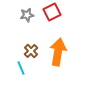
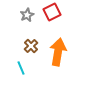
gray star: rotated 16 degrees counterclockwise
brown cross: moved 5 px up
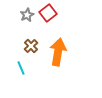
red square: moved 4 px left, 1 px down; rotated 12 degrees counterclockwise
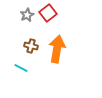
brown cross: rotated 32 degrees counterclockwise
orange arrow: moved 1 px left, 3 px up
cyan line: rotated 40 degrees counterclockwise
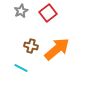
gray star: moved 6 px left, 4 px up
orange arrow: rotated 40 degrees clockwise
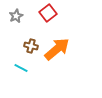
gray star: moved 5 px left, 5 px down
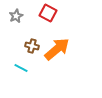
red square: rotated 24 degrees counterclockwise
brown cross: moved 1 px right
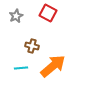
orange arrow: moved 4 px left, 17 px down
cyan line: rotated 32 degrees counterclockwise
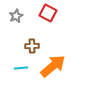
brown cross: rotated 16 degrees counterclockwise
